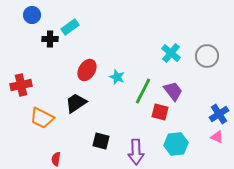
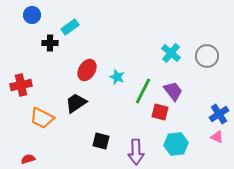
black cross: moved 4 px down
red semicircle: moved 28 px left; rotated 64 degrees clockwise
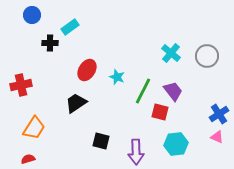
orange trapezoid: moved 8 px left, 10 px down; rotated 85 degrees counterclockwise
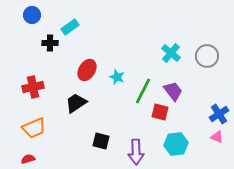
red cross: moved 12 px right, 2 px down
orange trapezoid: rotated 35 degrees clockwise
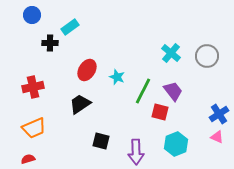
black trapezoid: moved 4 px right, 1 px down
cyan hexagon: rotated 15 degrees counterclockwise
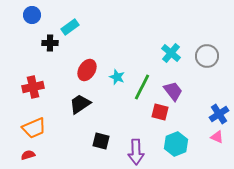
green line: moved 1 px left, 4 px up
red semicircle: moved 4 px up
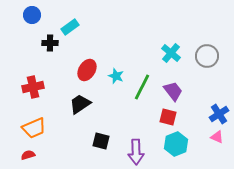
cyan star: moved 1 px left, 1 px up
red square: moved 8 px right, 5 px down
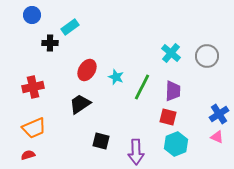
cyan star: moved 1 px down
purple trapezoid: rotated 40 degrees clockwise
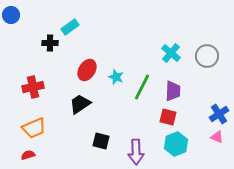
blue circle: moved 21 px left
